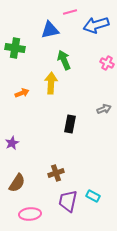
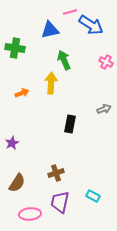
blue arrow: moved 5 px left; rotated 130 degrees counterclockwise
pink cross: moved 1 px left, 1 px up
purple trapezoid: moved 8 px left, 1 px down
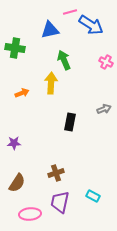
black rectangle: moved 2 px up
purple star: moved 2 px right; rotated 24 degrees clockwise
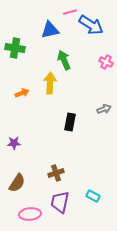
yellow arrow: moved 1 px left
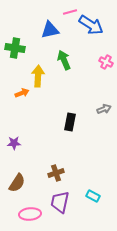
yellow arrow: moved 12 px left, 7 px up
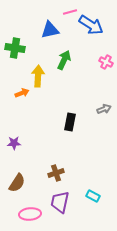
green arrow: rotated 48 degrees clockwise
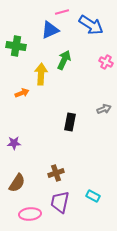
pink line: moved 8 px left
blue triangle: rotated 12 degrees counterclockwise
green cross: moved 1 px right, 2 px up
yellow arrow: moved 3 px right, 2 px up
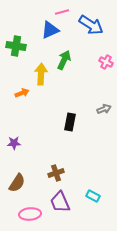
purple trapezoid: rotated 35 degrees counterclockwise
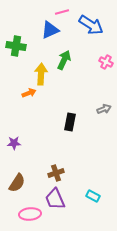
orange arrow: moved 7 px right
purple trapezoid: moved 5 px left, 3 px up
